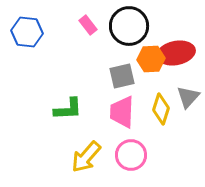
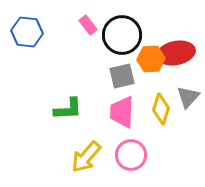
black circle: moved 7 px left, 9 px down
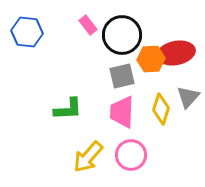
yellow arrow: moved 2 px right
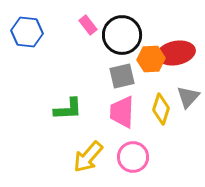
pink circle: moved 2 px right, 2 px down
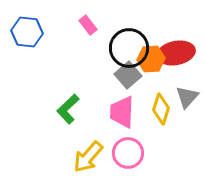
black circle: moved 7 px right, 13 px down
gray square: moved 6 px right, 1 px up; rotated 28 degrees counterclockwise
gray triangle: moved 1 px left
green L-shape: rotated 140 degrees clockwise
pink circle: moved 5 px left, 4 px up
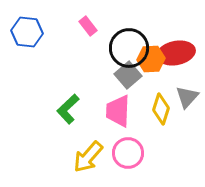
pink rectangle: moved 1 px down
pink trapezoid: moved 4 px left, 1 px up
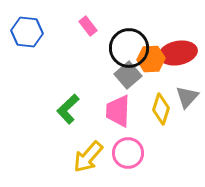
red ellipse: moved 2 px right
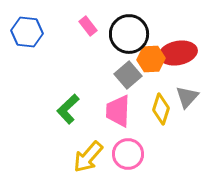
black circle: moved 14 px up
pink circle: moved 1 px down
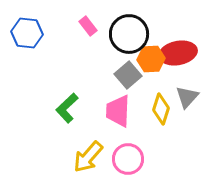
blue hexagon: moved 1 px down
green L-shape: moved 1 px left, 1 px up
pink circle: moved 5 px down
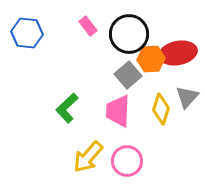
pink circle: moved 1 px left, 2 px down
